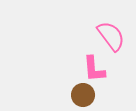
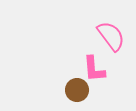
brown circle: moved 6 px left, 5 px up
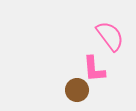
pink semicircle: moved 1 px left
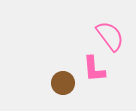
brown circle: moved 14 px left, 7 px up
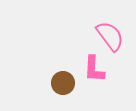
pink L-shape: rotated 8 degrees clockwise
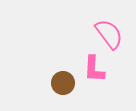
pink semicircle: moved 1 px left, 2 px up
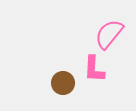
pink semicircle: rotated 104 degrees counterclockwise
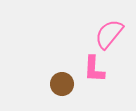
brown circle: moved 1 px left, 1 px down
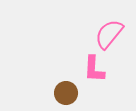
brown circle: moved 4 px right, 9 px down
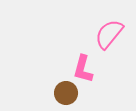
pink L-shape: moved 11 px left; rotated 12 degrees clockwise
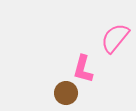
pink semicircle: moved 6 px right, 4 px down
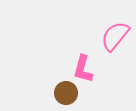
pink semicircle: moved 2 px up
